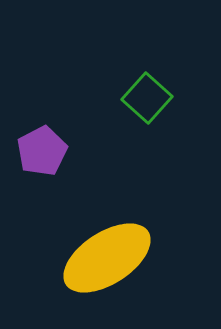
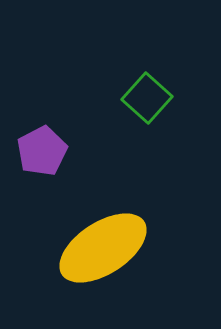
yellow ellipse: moved 4 px left, 10 px up
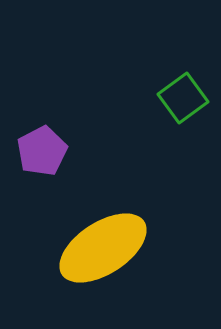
green square: moved 36 px right; rotated 12 degrees clockwise
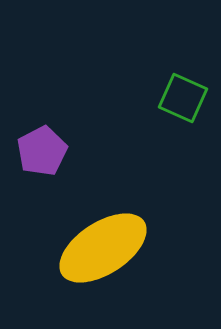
green square: rotated 30 degrees counterclockwise
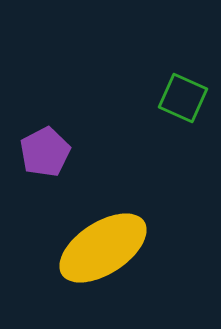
purple pentagon: moved 3 px right, 1 px down
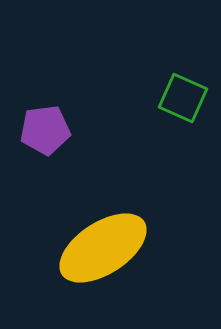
purple pentagon: moved 22 px up; rotated 21 degrees clockwise
